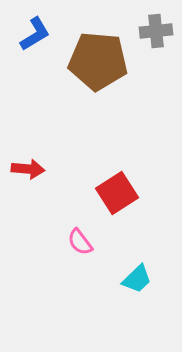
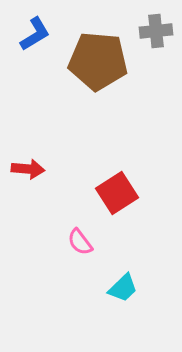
cyan trapezoid: moved 14 px left, 9 px down
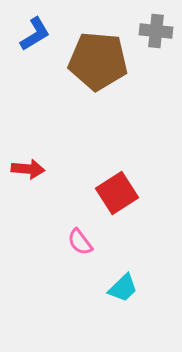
gray cross: rotated 12 degrees clockwise
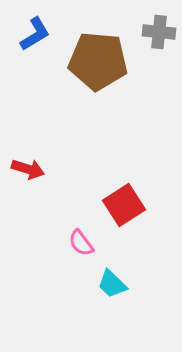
gray cross: moved 3 px right, 1 px down
red arrow: rotated 12 degrees clockwise
red square: moved 7 px right, 12 px down
pink semicircle: moved 1 px right, 1 px down
cyan trapezoid: moved 11 px left, 4 px up; rotated 88 degrees clockwise
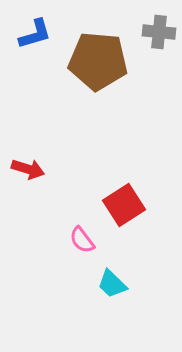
blue L-shape: rotated 15 degrees clockwise
pink semicircle: moved 1 px right, 3 px up
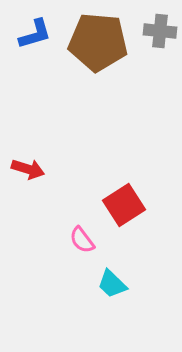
gray cross: moved 1 px right, 1 px up
brown pentagon: moved 19 px up
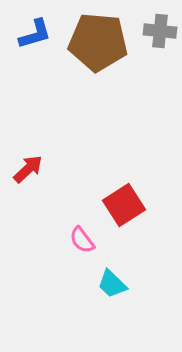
red arrow: rotated 60 degrees counterclockwise
